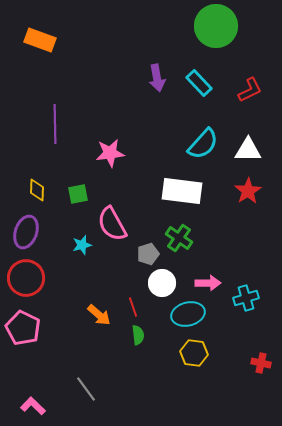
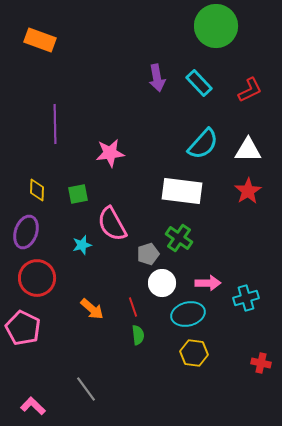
red circle: moved 11 px right
orange arrow: moved 7 px left, 6 px up
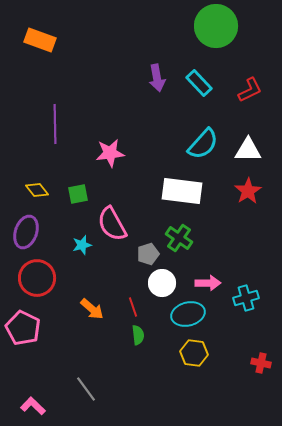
yellow diamond: rotated 40 degrees counterclockwise
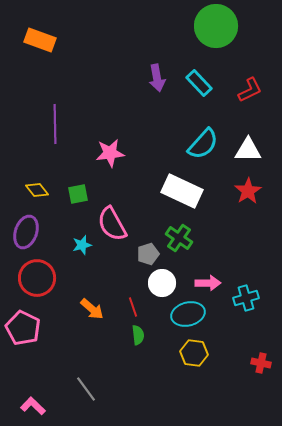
white rectangle: rotated 18 degrees clockwise
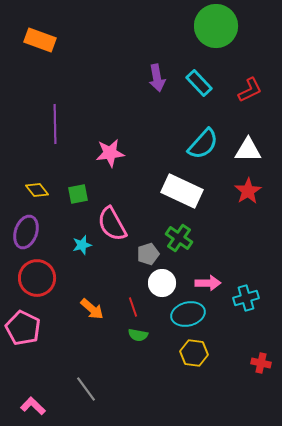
green semicircle: rotated 108 degrees clockwise
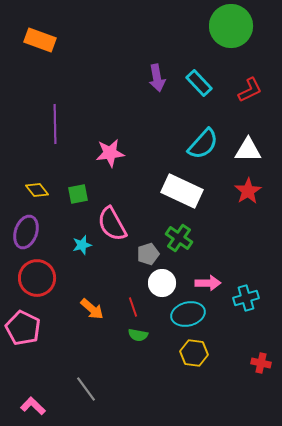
green circle: moved 15 px right
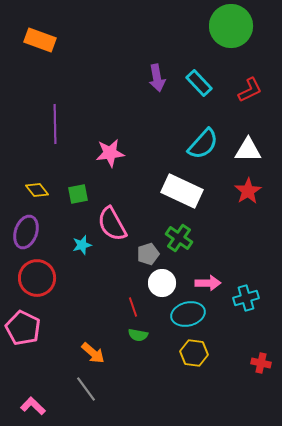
orange arrow: moved 1 px right, 44 px down
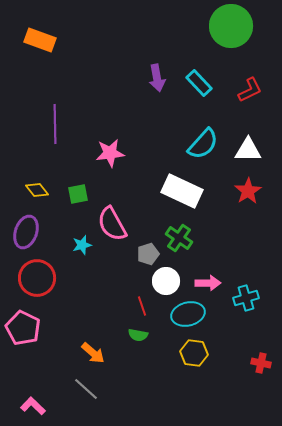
white circle: moved 4 px right, 2 px up
red line: moved 9 px right, 1 px up
gray line: rotated 12 degrees counterclockwise
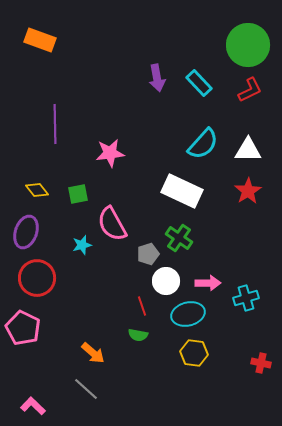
green circle: moved 17 px right, 19 px down
